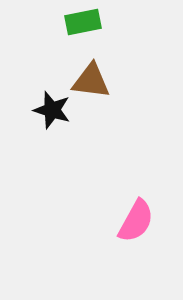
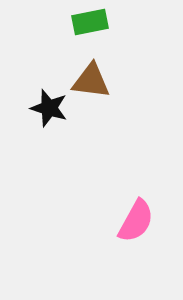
green rectangle: moved 7 px right
black star: moved 3 px left, 2 px up
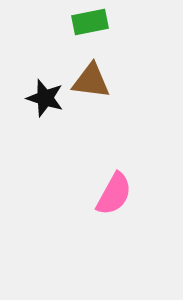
black star: moved 4 px left, 10 px up
pink semicircle: moved 22 px left, 27 px up
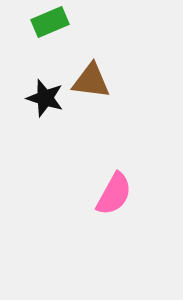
green rectangle: moved 40 px left; rotated 12 degrees counterclockwise
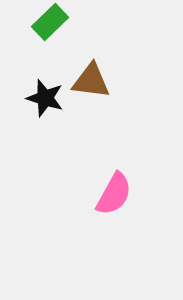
green rectangle: rotated 21 degrees counterclockwise
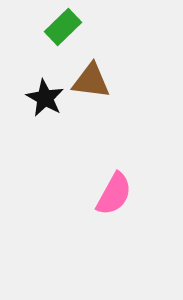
green rectangle: moved 13 px right, 5 px down
black star: rotated 12 degrees clockwise
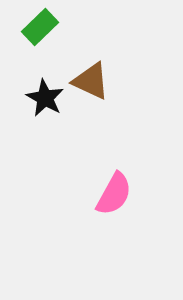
green rectangle: moved 23 px left
brown triangle: rotated 18 degrees clockwise
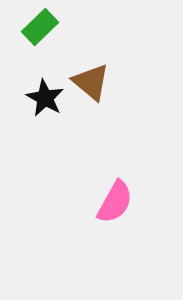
brown triangle: moved 1 px down; rotated 15 degrees clockwise
pink semicircle: moved 1 px right, 8 px down
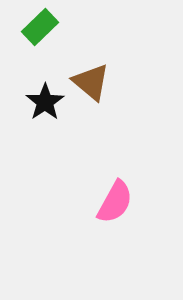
black star: moved 4 px down; rotated 9 degrees clockwise
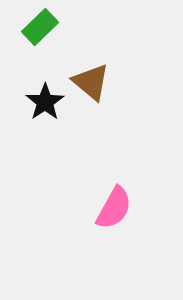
pink semicircle: moved 1 px left, 6 px down
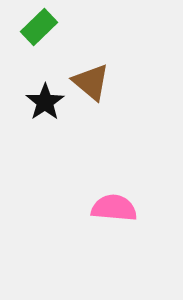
green rectangle: moved 1 px left
pink semicircle: rotated 114 degrees counterclockwise
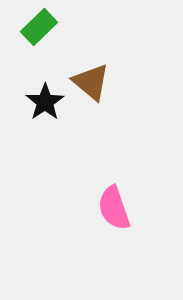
pink semicircle: rotated 114 degrees counterclockwise
